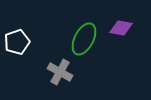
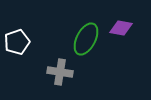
green ellipse: moved 2 px right
gray cross: rotated 20 degrees counterclockwise
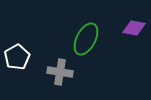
purple diamond: moved 13 px right
white pentagon: moved 15 px down; rotated 10 degrees counterclockwise
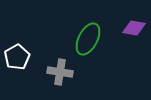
green ellipse: moved 2 px right
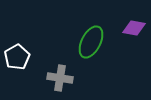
green ellipse: moved 3 px right, 3 px down
gray cross: moved 6 px down
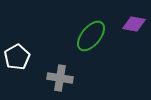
purple diamond: moved 4 px up
green ellipse: moved 6 px up; rotated 12 degrees clockwise
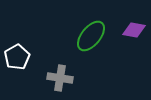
purple diamond: moved 6 px down
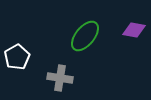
green ellipse: moved 6 px left
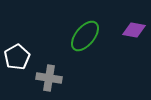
gray cross: moved 11 px left
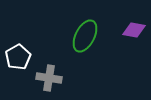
green ellipse: rotated 12 degrees counterclockwise
white pentagon: moved 1 px right
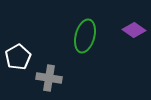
purple diamond: rotated 25 degrees clockwise
green ellipse: rotated 12 degrees counterclockwise
